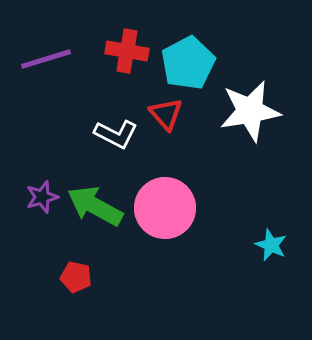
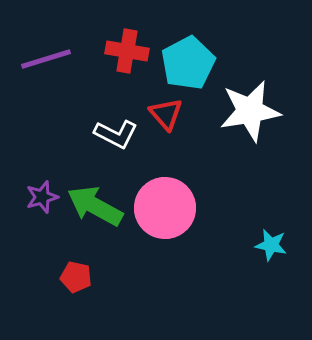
cyan star: rotated 12 degrees counterclockwise
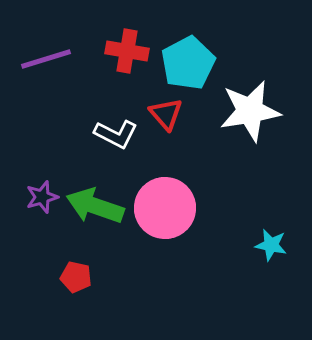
green arrow: rotated 10 degrees counterclockwise
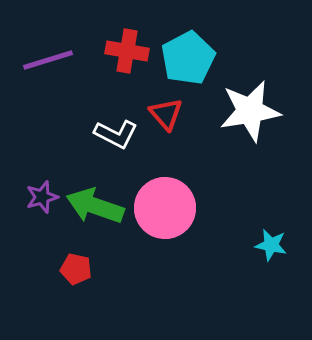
purple line: moved 2 px right, 1 px down
cyan pentagon: moved 5 px up
red pentagon: moved 8 px up
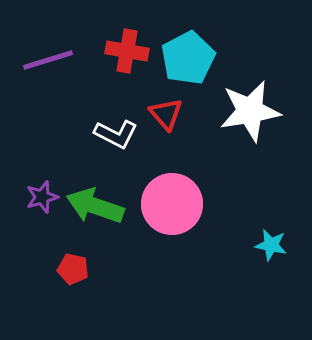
pink circle: moved 7 px right, 4 px up
red pentagon: moved 3 px left
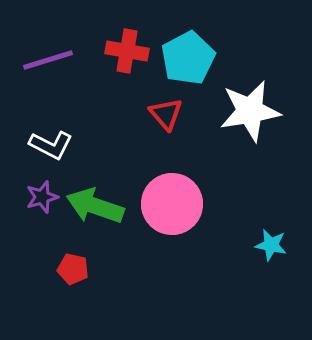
white L-shape: moved 65 px left, 11 px down
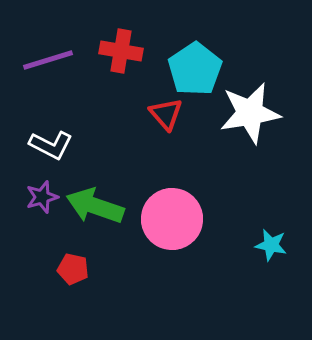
red cross: moved 6 px left
cyan pentagon: moved 7 px right, 11 px down; rotated 6 degrees counterclockwise
white star: moved 2 px down
pink circle: moved 15 px down
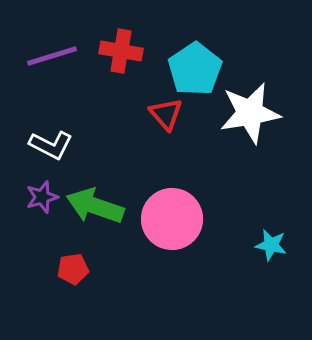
purple line: moved 4 px right, 4 px up
red pentagon: rotated 20 degrees counterclockwise
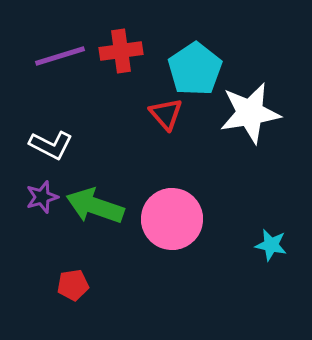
red cross: rotated 18 degrees counterclockwise
purple line: moved 8 px right
red pentagon: moved 16 px down
